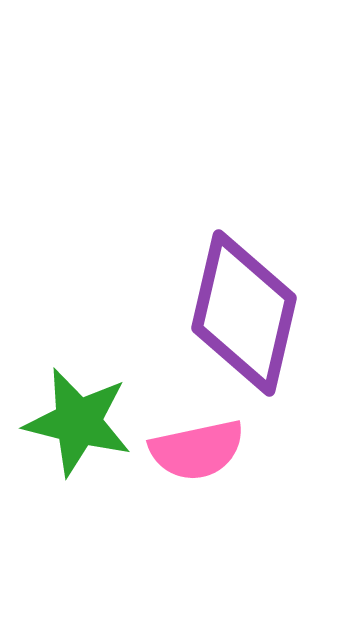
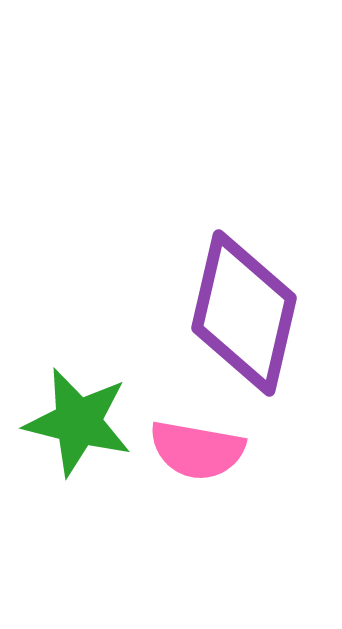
pink semicircle: rotated 22 degrees clockwise
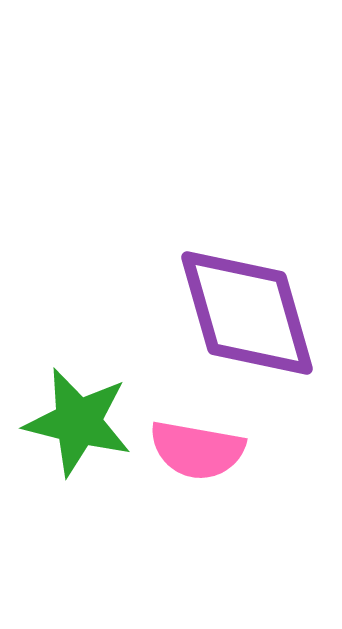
purple diamond: moved 3 px right; rotated 29 degrees counterclockwise
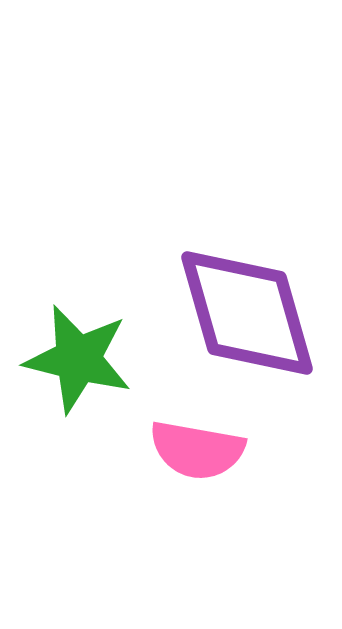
green star: moved 63 px up
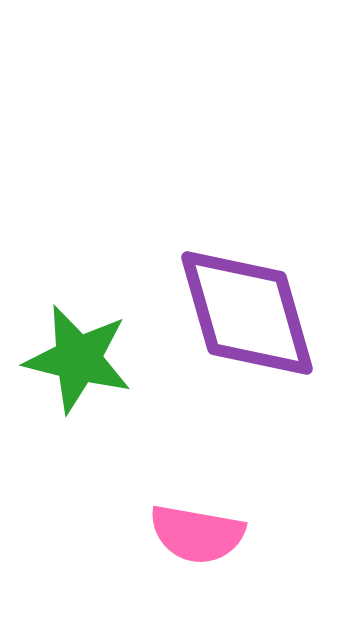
pink semicircle: moved 84 px down
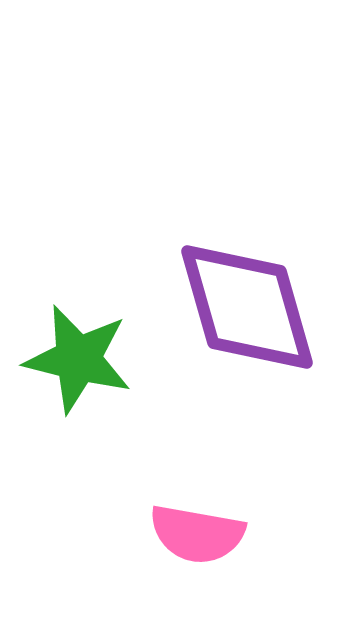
purple diamond: moved 6 px up
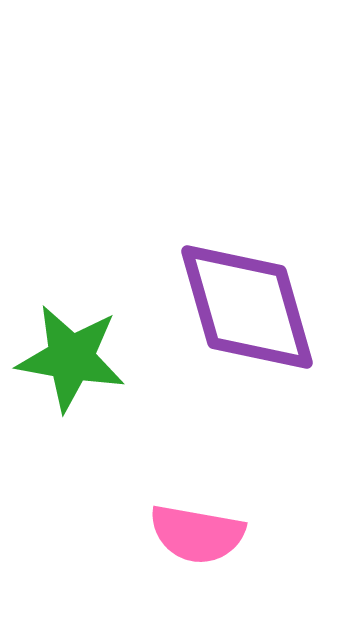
green star: moved 7 px left, 1 px up; rotated 4 degrees counterclockwise
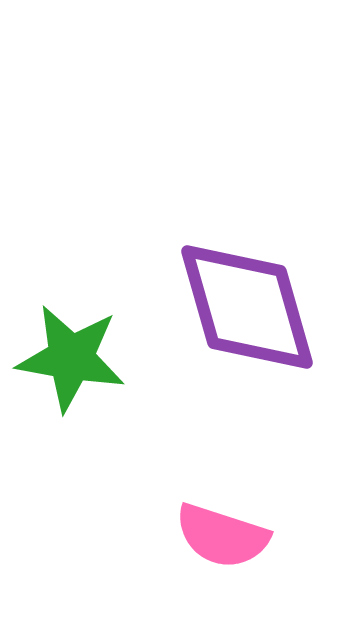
pink semicircle: moved 25 px right, 2 px down; rotated 8 degrees clockwise
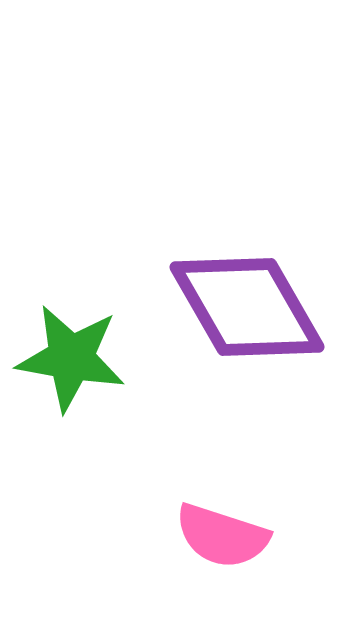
purple diamond: rotated 14 degrees counterclockwise
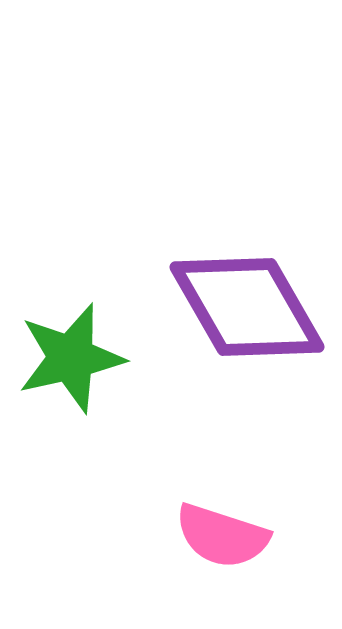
green star: rotated 23 degrees counterclockwise
